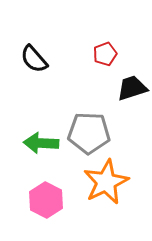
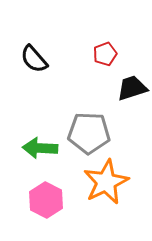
green arrow: moved 1 px left, 5 px down
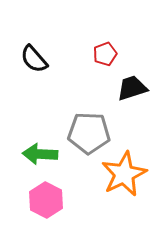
green arrow: moved 6 px down
orange star: moved 18 px right, 8 px up
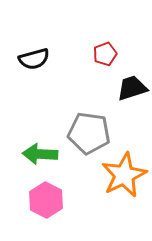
black semicircle: rotated 64 degrees counterclockwise
gray pentagon: rotated 6 degrees clockwise
orange star: moved 1 px down
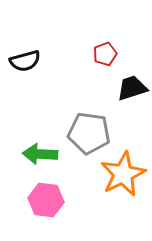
black semicircle: moved 9 px left, 2 px down
orange star: moved 1 px left, 1 px up
pink hexagon: rotated 20 degrees counterclockwise
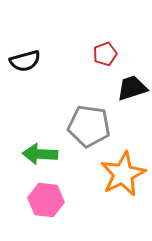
gray pentagon: moved 7 px up
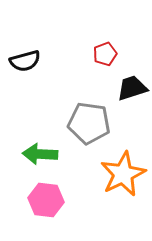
gray pentagon: moved 3 px up
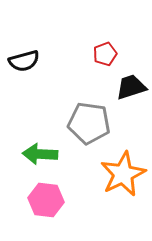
black semicircle: moved 1 px left
black trapezoid: moved 1 px left, 1 px up
